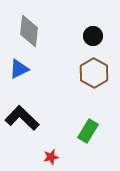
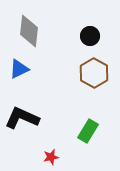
black circle: moved 3 px left
black L-shape: rotated 20 degrees counterclockwise
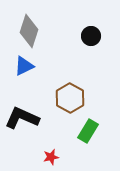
gray diamond: rotated 12 degrees clockwise
black circle: moved 1 px right
blue triangle: moved 5 px right, 3 px up
brown hexagon: moved 24 px left, 25 px down
